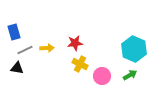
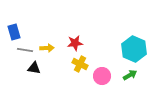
gray line: rotated 35 degrees clockwise
black triangle: moved 17 px right
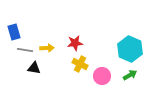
cyan hexagon: moved 4 px left
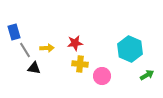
gray line: rotated 49 degrees clockwise
yellow cross: rotated 21 degrees counterclockwise
green arrow: moved 17 px right
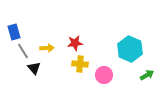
gray line: moved 2 px left, 1 px down
black triangle: rotated 40 degrees clockwise
pink circle: moved 2 px right, 1 px up
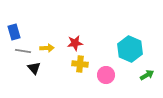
gray line: rotated 49 degrees counterclockwise
pink circle: moved 2 px right
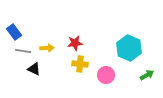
blue rectangle: rotated 21 degrees counterclockwise
cyan hexagon: moved 1 px left, 1 px up
black triangle: moved 1 px down; rotated 24 degrees counterclockwise
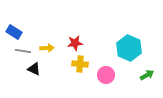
blue rectangle: rotated 21 degrees counterclockwise
